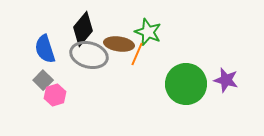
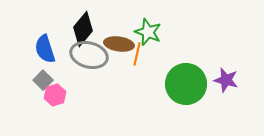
orange line: rotated 10 degrees counterclockwise
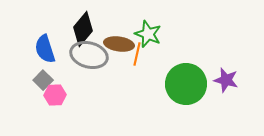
green star: moved 2 px down
pink hexagon: rotated 15 degrees clockwise
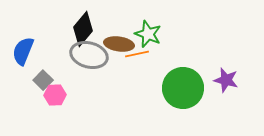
blue semicircle: moved 22 px left, 2 px down; rotated 40 degrees clockwise
orange line: rotated 65 degrees clockwise
green circle: moved 3 px left, 4 px down
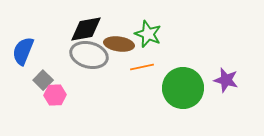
black diamond: moved 3 px right; rotated 40 degrees clockwise
orange line: moved 5 px right, 13 px down
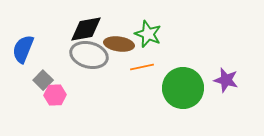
blue semicircle: moved 2 px up
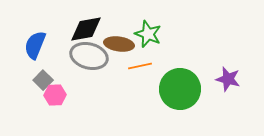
blue semicircle: moved 12 px right, 4 px up
gray ellipse: moved 1 px down
orange line: moved 2 px left, 1 px up
purple star: moved 2 px right, 1 px up
green circle: moved 3 px left, 1 px down
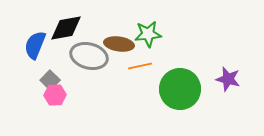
black diamond: moved 20 px left, 1 px up
green star: rotated 28 degrees counterclockwise
gray square: moved 7 px right
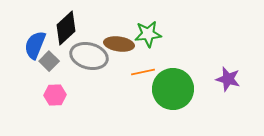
black diamond: rotated 32 degrees counterclockwise
orange line: moved 3 px right, 6 px down
gray square: moved 1 px left, 19 px up
green circle: moved 7 px left
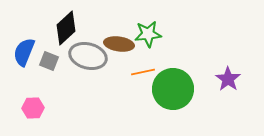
blue semicircle: moved 11 px left, 7 px down
gray ellipse: moved 1 px left
gray square: rotated 24 degrees counterclockwise
purple star: rotated 20 degrees clockwise
pink hexagon: moved 22 px left, 13 px down
